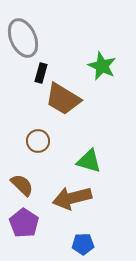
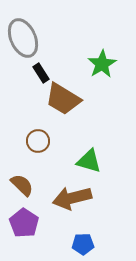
green star: moved 2 px up; rotated 16 degrees clockwise
black rectangle: rotated 48 degrees counterclockwise
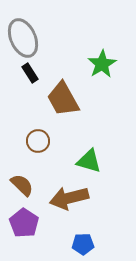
black rectangle: moved 11 px left
brown trapezoid: rotated 30 degrees clockwise
brown arrow: moved 3 px left
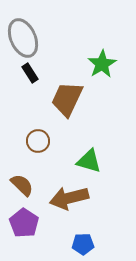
brown trapezoid: moved 4 px right; rotated 54 degrees clockwise
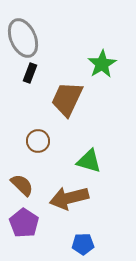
black rectangle: rotated 54 degrees clockwise
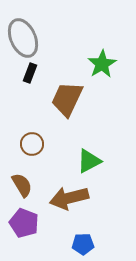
brown circle: moved 6 px left, 3 px down
green triangle: rotated 44 degrees counterclockwise
brown semicircle: rotated 15 degrees clockwise
purple pentagon: rotated 12 degrees counterclockwise
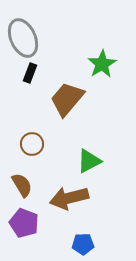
brown trapezoid: rotated 15 degrees clockwise
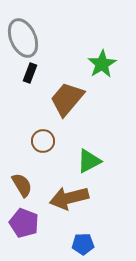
brown circle: moved 11 px right, 3 px up
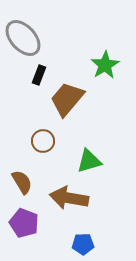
gray ellipse: rotated 18 degrees counterclockwise
green star: moved 3 px right, 1 px down
black rectangle: moved 9 px right, 2 px down
green triangle: rotated 12 degrees clockwise
brown semicircle: moved 3 px up
brown arrow: rotated 24 degrees clockwise
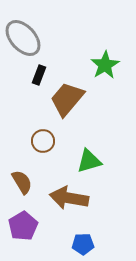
purple pentagon: moved 1 px left, 3 px down; rotated 20 degrees clockwise
